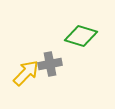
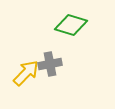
green diamond: moved 10 px left, 11 px up
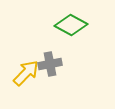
green diamond: rotated 12 degrees clockwise
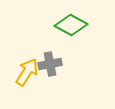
yellow arrow: moved 1 px right, 1 px up; rotated 12 degrees counterclockwise
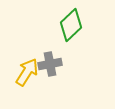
green diamond: rotated 72 degrees counterclockwise
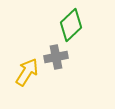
gray cross: moved 6 px right, 7 px up
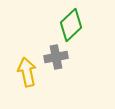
yellow arrow: rotated 44 degrees counterclockwise
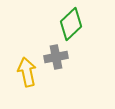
green diamond: moved 1 px up
